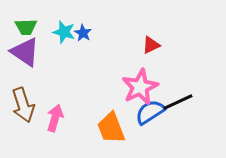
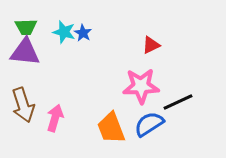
purple triangle: rotated 28 degrees counterclockwise
pink star: moved 1 px right, 1 px up; rotated 24 degrees clockwise
blue semicircle: moved 1 px left, 12 px down
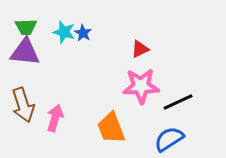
red triangle: moved 11 px left, 4 px down
blue semicircle: moved 20 px right, 15 px down
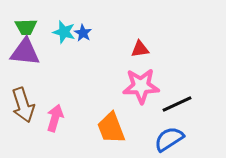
red triangle: rotated 18 degrees clockwise
black line: moved 1 px left, 2 px down
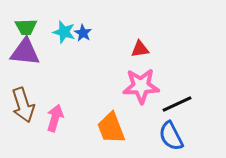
blue semicircle: moved 2 px right, 3 px up; rotated 84 degrees counterclockwise
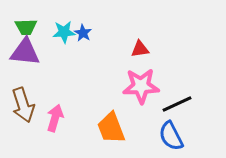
cyan star: rotated 20 degrees counterclockwise
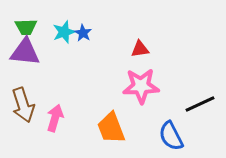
cyan star: rotated 15 degrees counterclockwise
black line: moved 23 px right
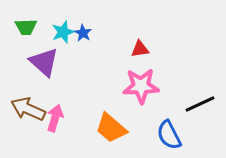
cyan star: moved 1 px left
purple triangle: moved 19 px right, 10 px down; rotated 36 degrees clockwise
brown arrow: moved 5 px right, 4 px down; rotated 132 degrees clockwise
orange trapezoid: rotated 28 degrees counterclockwise
blue semicircle: moved 2 px left, 1 px up
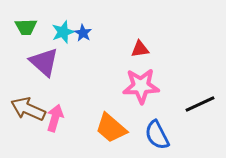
blue semicircle: moved 12 px left
